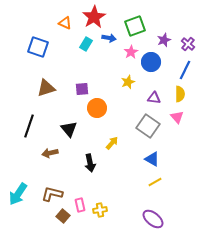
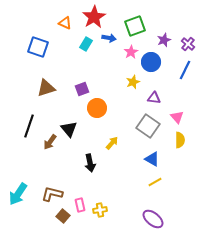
yellow star: moved 5 px right
purple square: rotated 16 degrees counterclockwise
yellow semicircle: moved 46 px down
brown arrow: moved 11 px up; rotated 42 degrees counterclockwise
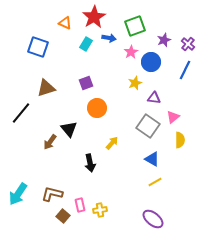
yellow star: moved 2 px right, 1 px down
purple square: moved 4 px right, 6 px up
pink triangle: moved 4 px left; rotated 32 degrees clockwise
black line: moved 8 px left, 13 px up; rotated 20 degrees clockwise
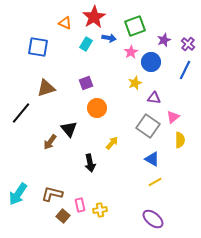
blue square: rotated 10 degrees counterclockwise
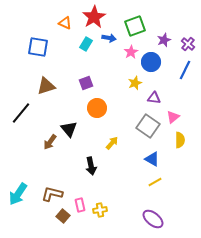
brown triangle: moved 2 px up
black arrow: moved 1 px right, 3 px down
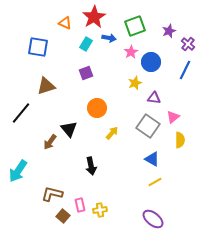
purple star: moved 5 px right, 9 px up
purple square: moved 10 px up
yellow arrow: moved 10 px up
cyan arrow: moved 23 px up
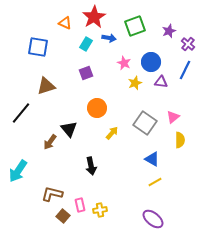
pink star: moved 7 px left, 11 px down; rotated 16 degrees counterclockwise
purple triangle: moved 7 px right, 16 px up
gray square: moved 3 px left, 3 px up
